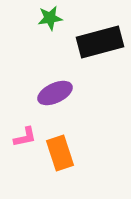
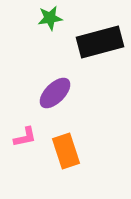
purple ellipse: rotated 20 degrees counterclockwise
orange rectangle: moved 6 px right, 2 px up
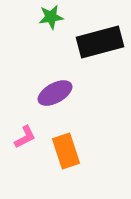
green star: moved 1 px right, 1 px up
purple ellipse: rotated 16 degrees clockwise
pink L-shape: rotated 15 degrees counterclockwise
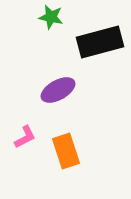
green star: rotated 20 degrees clockwise
purple ellipse: moved 3 px right, 3 px up
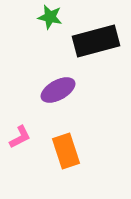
green star: moved 1 px left
black rectangle: moved 4 px left, 1 px up
pink L-shape: moved 5 px left
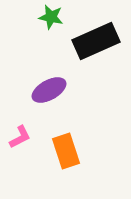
green star: moved 1 px right
black rectangle: rotated 9 degrees counterclockwise
purple ellipse: moved 9 px left
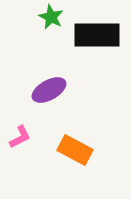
green star: rotated 15 degrees clockwise
black rectangle: moved 1 px right, 6 px up; rotated 24 degrees clockwise
orange rectangle: moved 9 px right, 1 px up; rotated 44 degrees counterclockwise
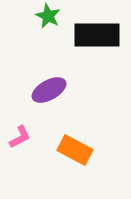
green star: moved 3 px left, 1 px up
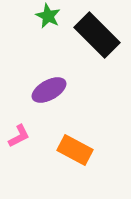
black rectangle: rotated 45 degrees clockwise
pink L-shape: moved 1 px left, 1 px up
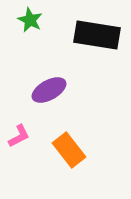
green star: moved 18 px left, 4 px down
black rectangle: rotated 36 degrees counterclockwise
orange rectangle: moved 6 px left; rotated 24 degrees clockwise
